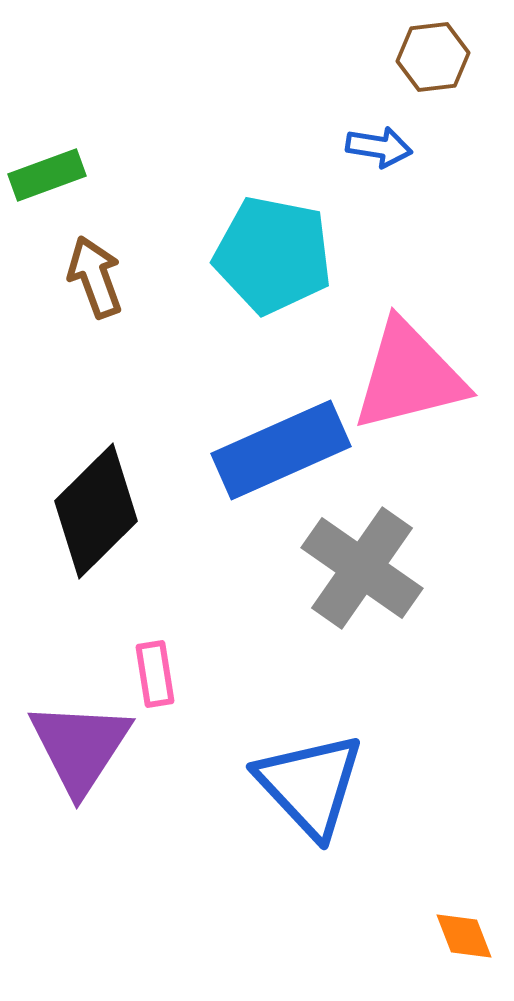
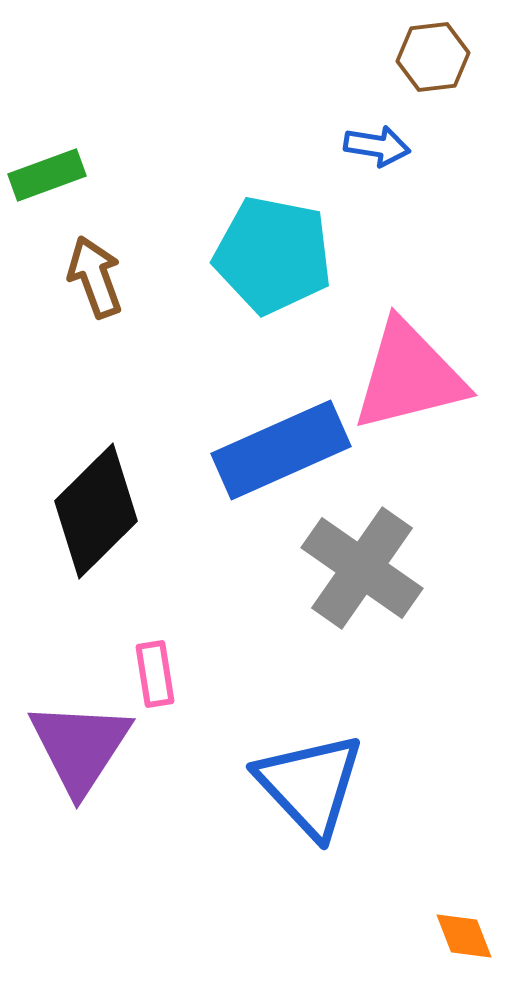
blue arrow: moved 2 px left, 1 px up
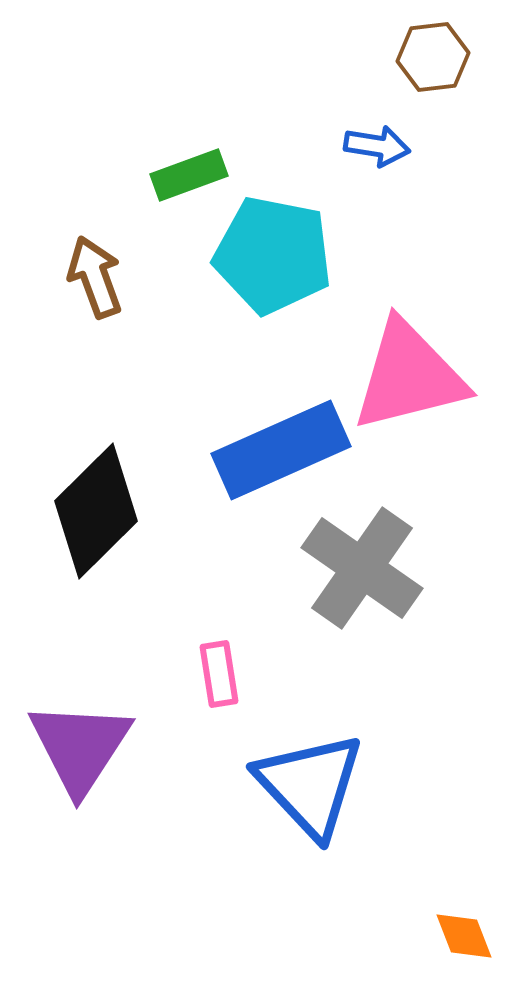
green rectangle: moved 142 px right
pink rectangle: moved 64 px right
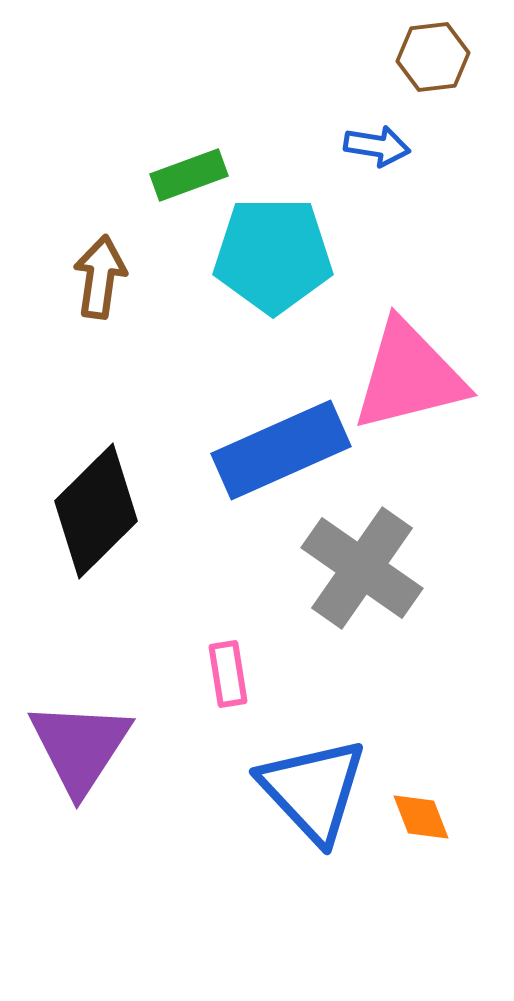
cyan pentagon: rotated 11 degrees counterclockwise
brown arrow: moved 5 px right; rotated 28 degrees clockwise
pink rectangle: moved 9 px right
blue triangle: moved 3 px right, 5 px down
orange diamond: moved 43 px left, 119 px up
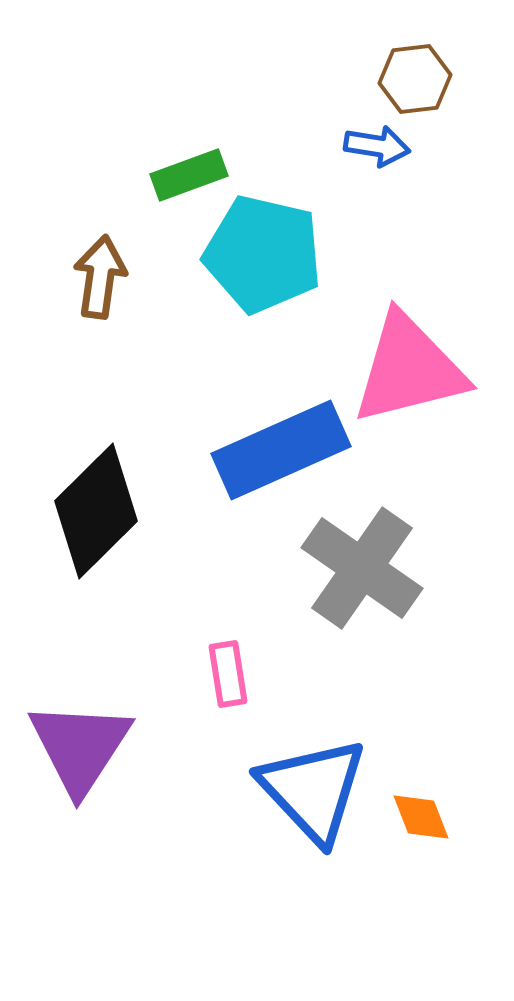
brown hexagon: moved 18 px left, 22 px down
cyan pentagon: moved 10 px left, 1 px up; rotated 13 degrees clockwise
pink triangle: moved 7 px up
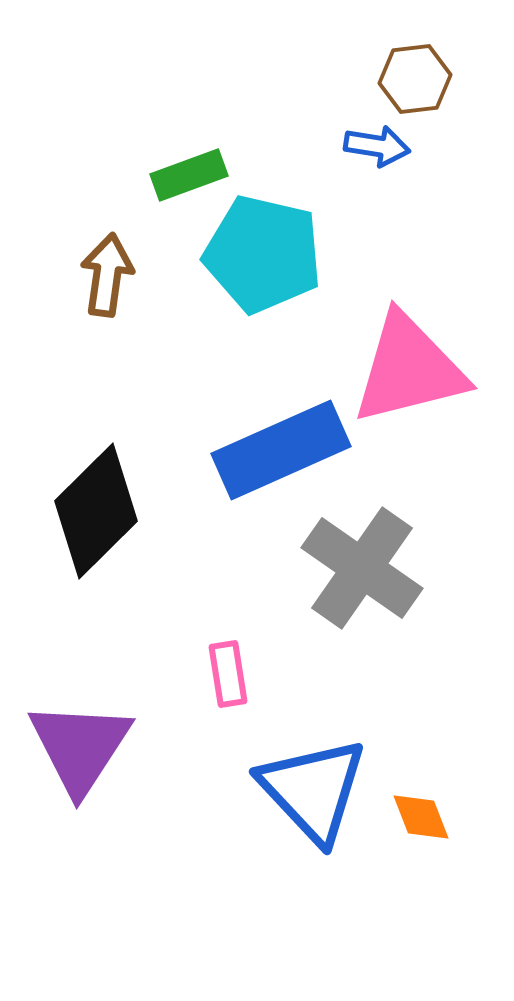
brown arrow: moved 7 px right, 2 px up
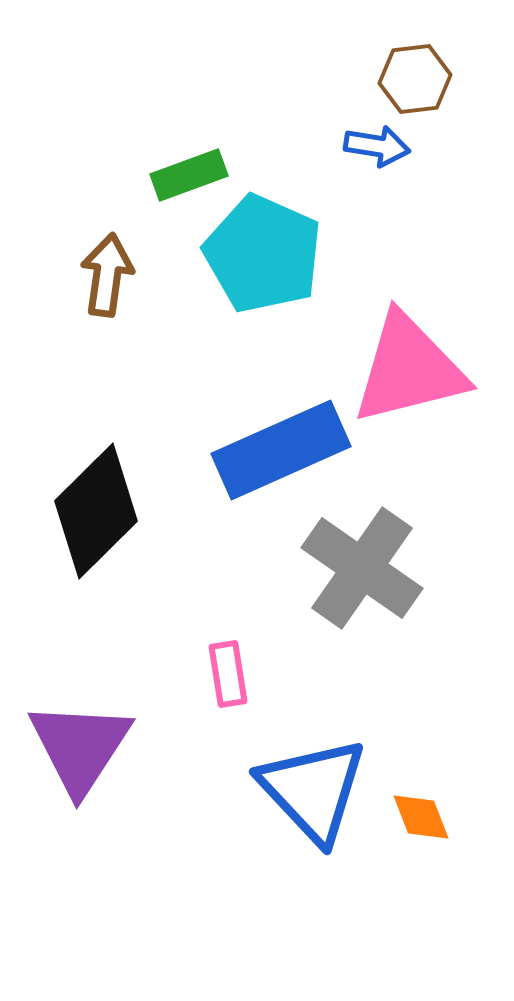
cyan pentagon: rotated 11 degrees clockwise
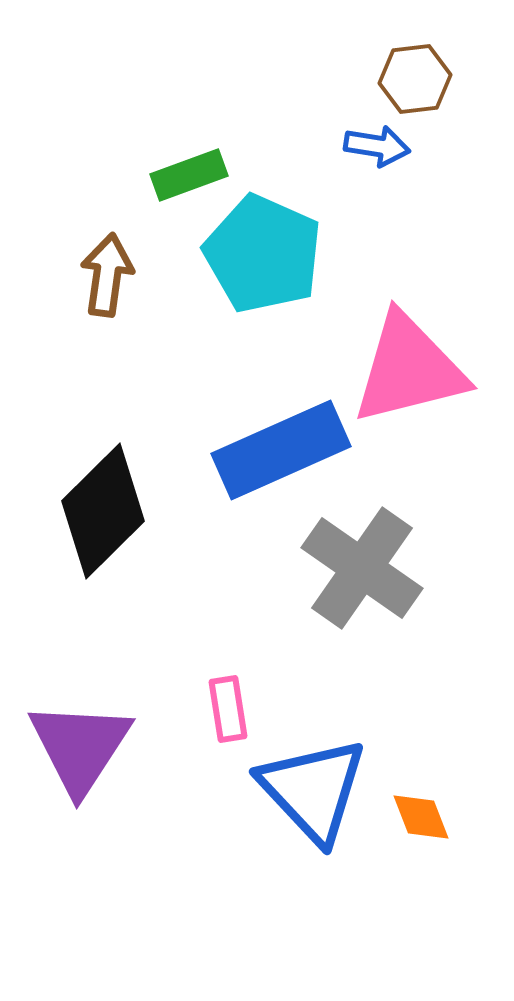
black diamond: moved 7 px right
pink rectangle: moved 35 px down
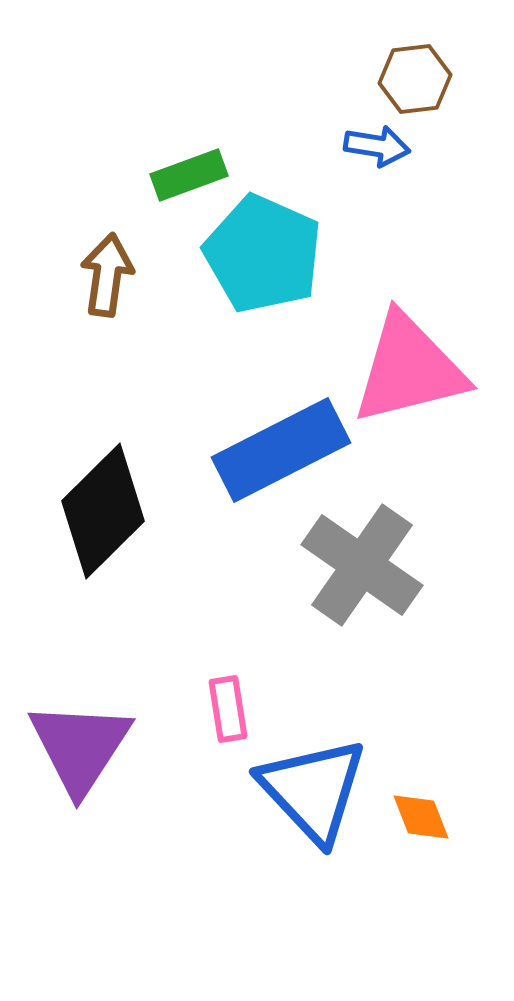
blue rectangle: rotated 3 degrees counterclockwise
gray cross: moved 3 px up
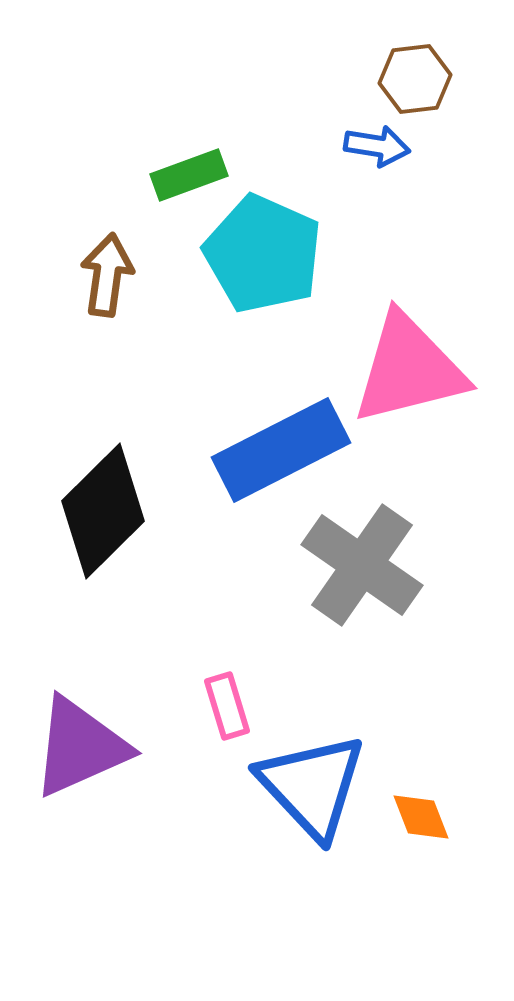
pink rectangle: moved 1 px left, 3 px up; rotated 8 degrees counterclockwise
purple triangle: rotated 33 degrees clockwise
blue triangle: moved 1 px left, 4 px up
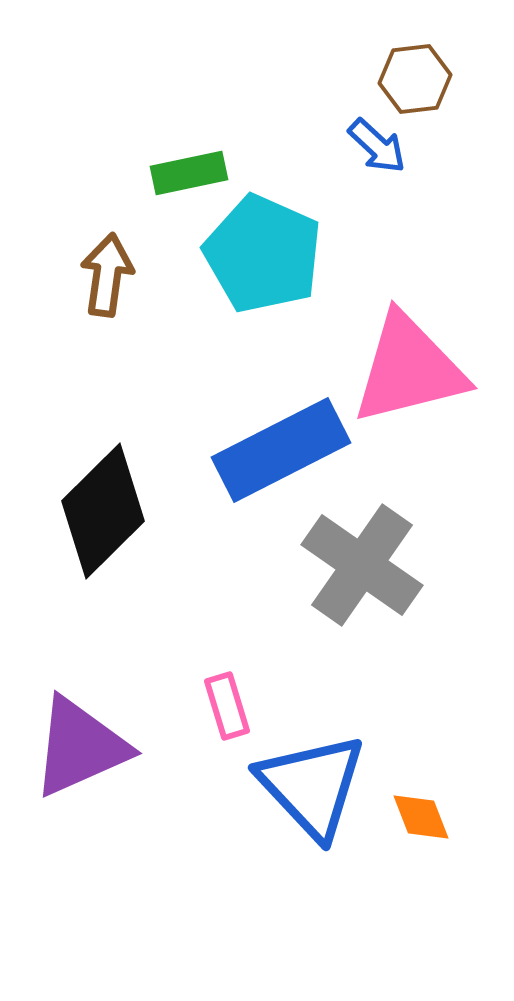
blue arrow: rotated 34 degrees clockwise
green rectangle: moved 2 px up; rotated 8 degrees clockwise
